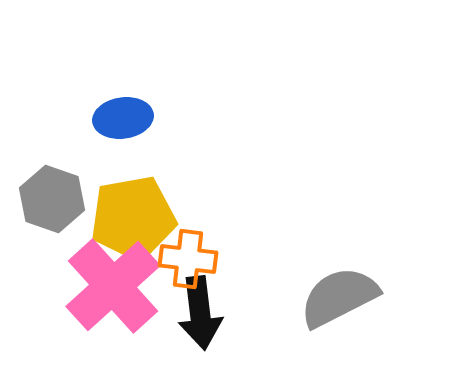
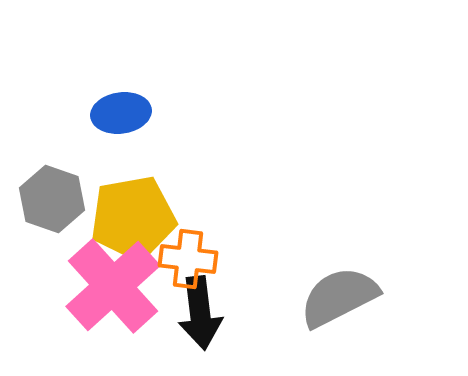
blue ellipse: moved 2 px left, 5 px up
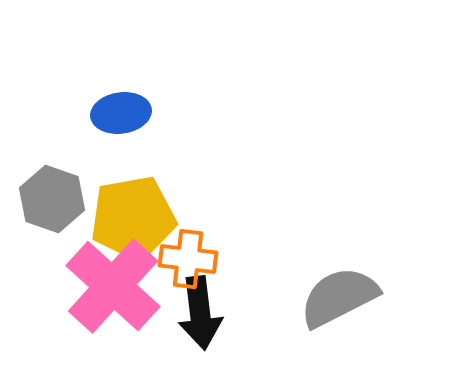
pink cross: rotated 6 degrees counterclockwise
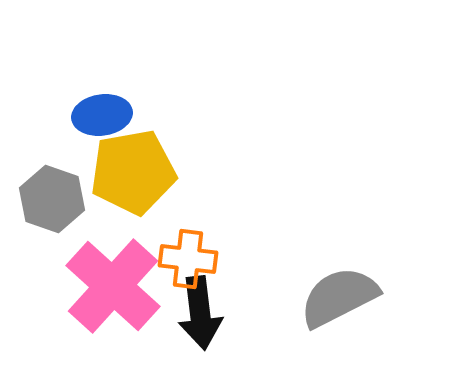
blue ellipse: moved 19 px left, 2 px down
yellow pentagon: moved 46 px up
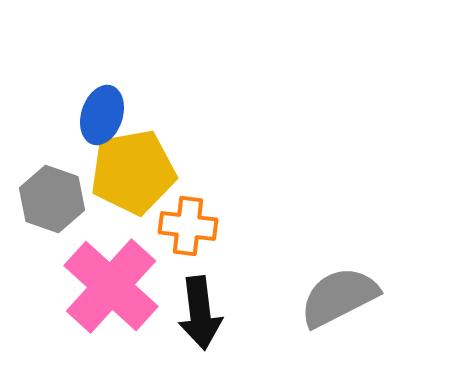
blue ellipse: rotated 64 degrees counterclockwise
orange cross: moved 33 px up
pink cross: moved 2 px left
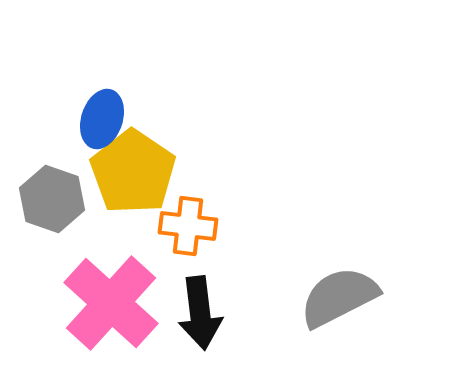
blue ellipse: moved 4 px down
yellow pentagon: rotated 28 degrees counterclockwise
pink cross: moved 17 px down
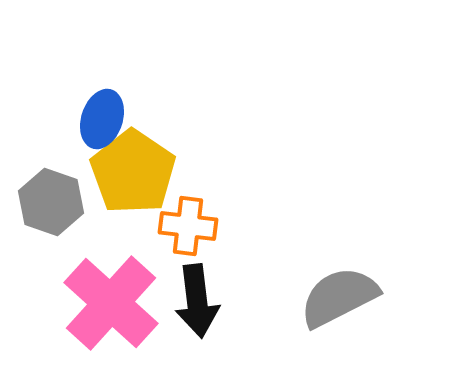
gray hexagon: moved 1 px left, 3 px down
black arrow: moved 3 px left, 12 px up
